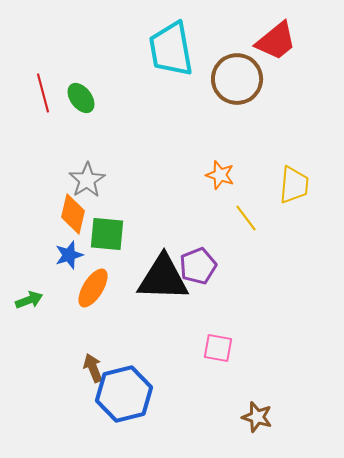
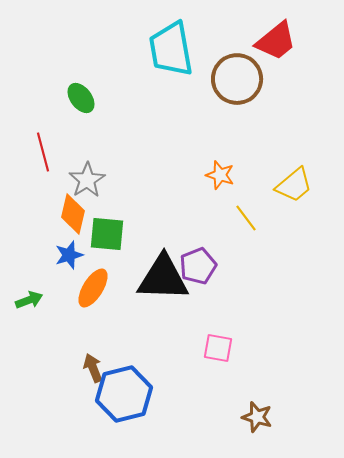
red line: moved 59 px down
yellow trapezoid: rotated 45 degrees clockwise
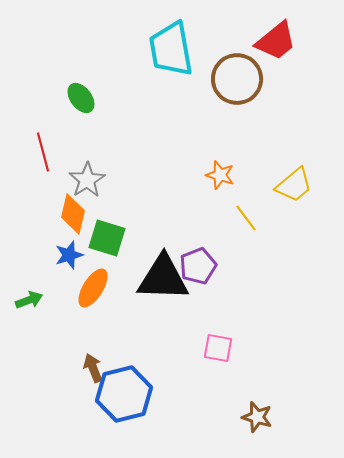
green square: moved 4 px down; rotated 12 degrees clockwise
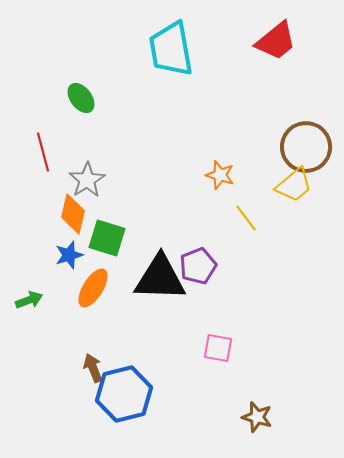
brown circle: moved 69 px right, 68 px down
black triangle: moved 3 px left
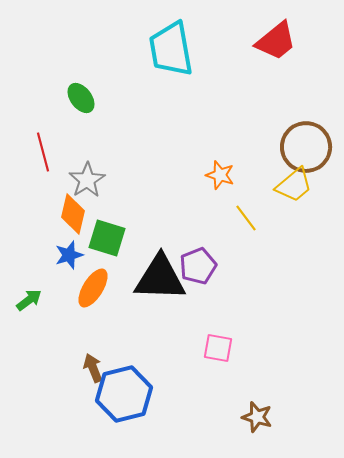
green arrow: rotated 16 degrees counterclockwise
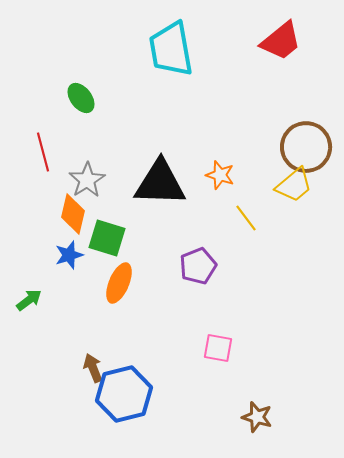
red trapezoid: moved 5 px right
black triangle: moved 95 px up
orange ellipse: moved 26 px right, 5 px up; rotated 9 degrees counterclockwise
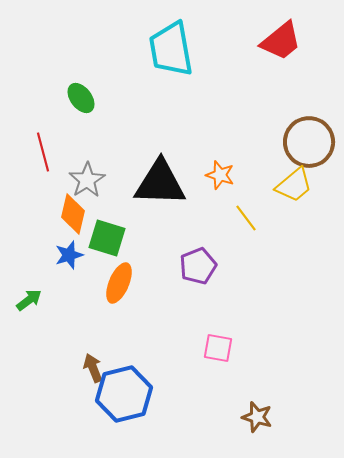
brown circle: moved 3 px right, 5 px up
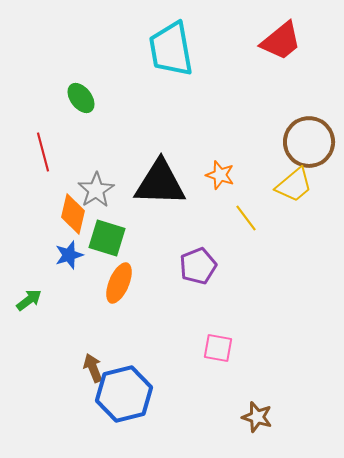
gray star: moved 9 px right, 10 px down
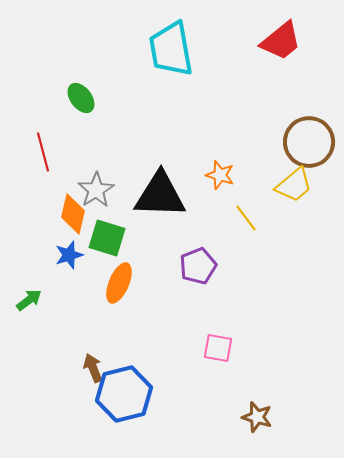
black triangle: moved 12 px down
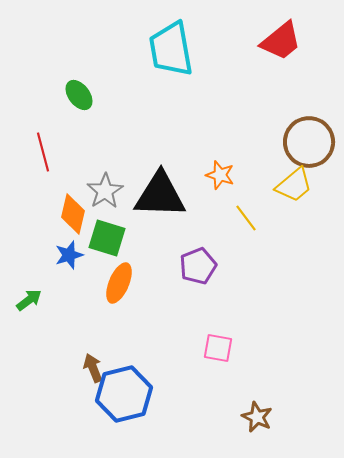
green ellipse: moved 2 px left, 3 px up
gray star: moved 9 px right, 1 px down
brown star: rotated 8 degrees clockwise
